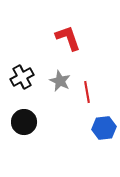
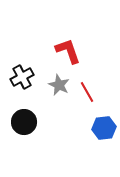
red L-shape: moved 13 px down
gray star: moved 1 px left, 4 px down
red line: rotated 20 degrees counterclockwise
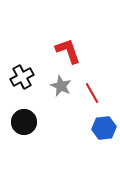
gray star: moved 2 px right, 1 px down
red line: moved 5 px right, 1 px down
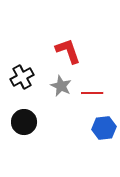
red line: rotated 60 degrees counterclockwise
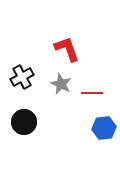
red L-shape: moved 1 px left, 2 px up
gray star: moved 2 px up
